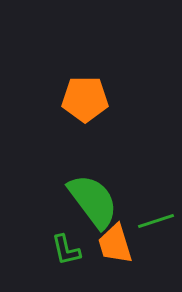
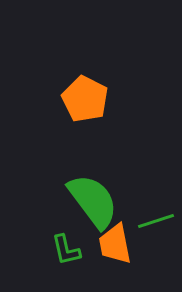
orange pentagon: rotated 27 degrees clockwise
orange trapezoid: rotated 6 degrees clockwise
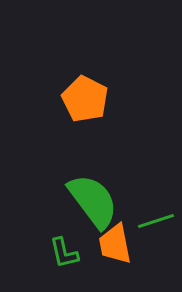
green L-shape: moved 2 px left, 3 px down
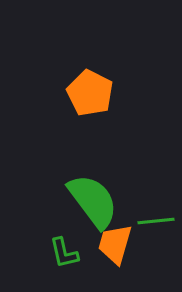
orange pentagon: moved 5 px right, 6 px up
green line: rotated 12 degrees clockwise
orange trapezoid: rotated 27 degrees clockwise
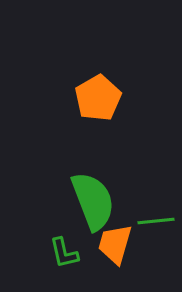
orange pentagon: moved 8 px right, 5 px down; rotated 15 degrees clockwise
green semicircle: rotated 16 degrees clockwise
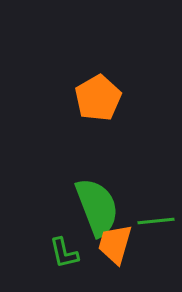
green semicircle: moved 4 px right, 6 px down
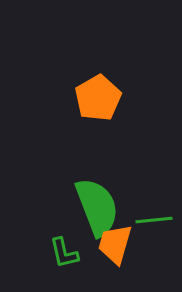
green line: moved 2 px left, 1 px up
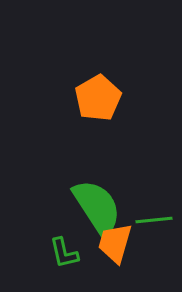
green semicircle: rotated 12 degrees counterclockwise
orange trapezoid: moved 1 px up
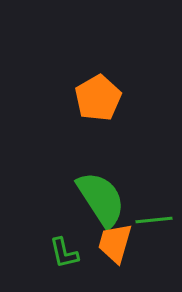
green semicircle: moved 4 px right, 8 px up
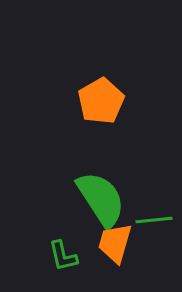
orange pentagon: moved 3 px right, 3 px down
green L-shape: moved 1 px left, 3 px down
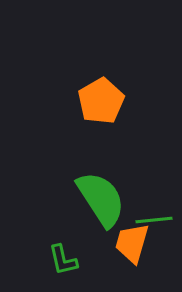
orange trapezoid: moved 17 px right
green L-shape: moved 4 px down
